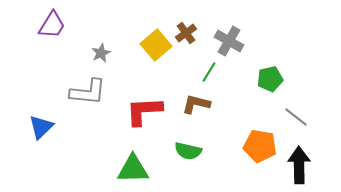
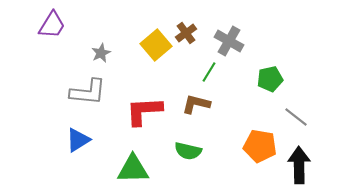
blue triangle: moved 37 px right, 13 px down; rotated 12 degrees clockwise
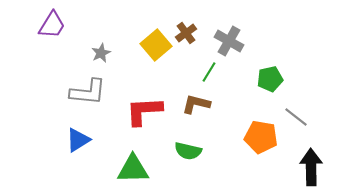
orange pentagon: moved 1 px right, 9 px up
black arrow: moved 12 px right, 2 px down
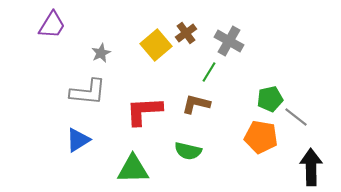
green pentagon: moved 20 px down
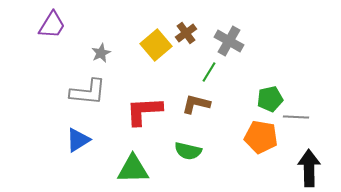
gray line: rotated 35 degrees counterclockwise
black arrow: moved 2 px left, 1 px down
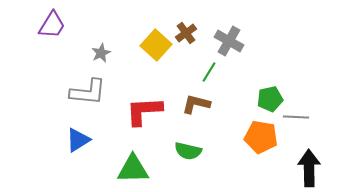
yellow square: rotated 8 degrees counterclockwise
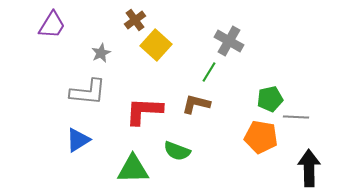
brown cross: moved 51 px left, 13 px up
red L-shape: rotated 6 degrees clockwise
green semicircle: moved 11 px left; rotated 8 degrees clockwise
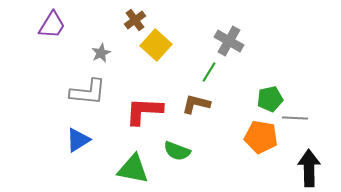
gray line: moved 1 px left, 1 px down
green triangle: rotated 12 degrees clockwise
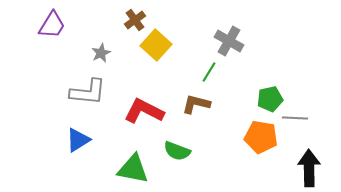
red L-shape: rotated 24 degrees clockwise
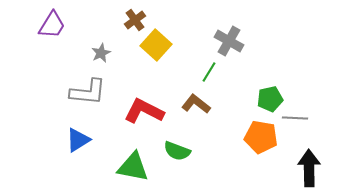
brown L-shape: rotated 24 degrees clockwise
green triangle: moved 2 px up
